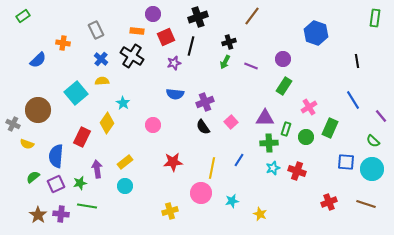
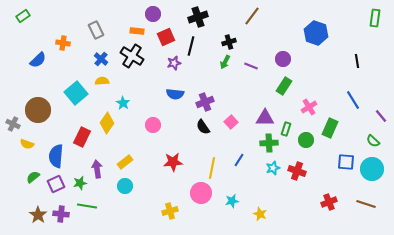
green circle at (306, 137): moved 3 px down
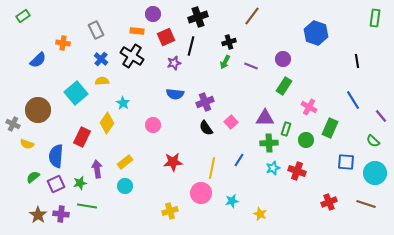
pink cross at (309, 107): rotated 28 degrees counterclockwise
black semicircle at (203, 127): moved 3 px right, 1 px down
cyan circle at (372, 169): moved 3 px right, 4 px down
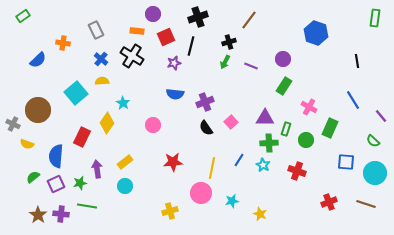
brown line at (252, 16): moved 3 px left, 4 px down
cyan star at (273, 168): moved 10 px left, 3 px up; rotated 24 degrees counterclockwise
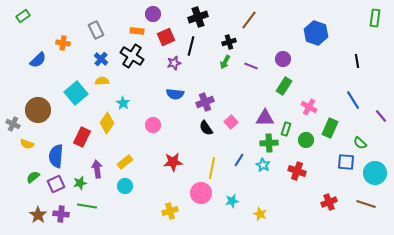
green semicircle at (373, 141): moved 13 px left, 2 px down
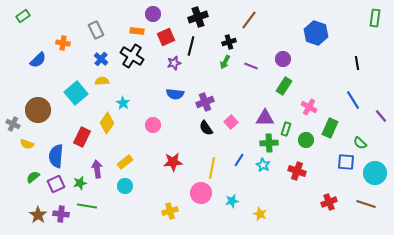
black line at (357, 61): moved 2 px down
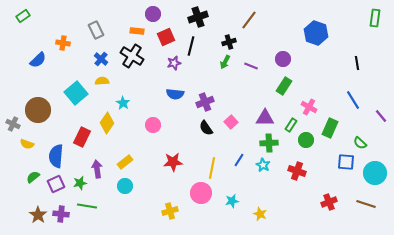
green rectangle at (286, 129): moved 5 px right, 4 px up; rotated 16 degrees clockwise
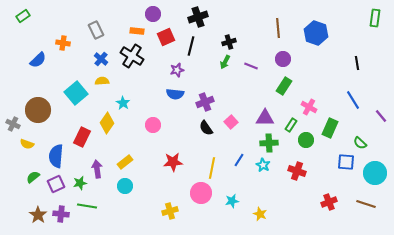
brown line at (249, 20): moved 29 px right, 8 px down; rotated 42 degrees counterclockwise
purple star at (174, 63): moved 3 px right, 7 px down
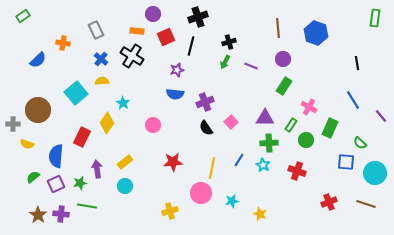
gray cross at (13, 124): rotated 24 degrees counterclockwise
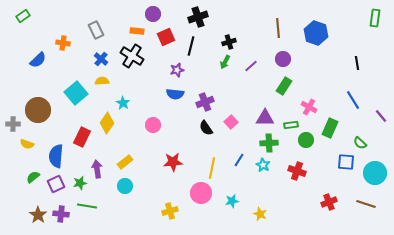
purple line at (251, 66): rotated 64 degrees counterclockwise
green rectangle at (291, 125): rotated 48 degrees clockwise
